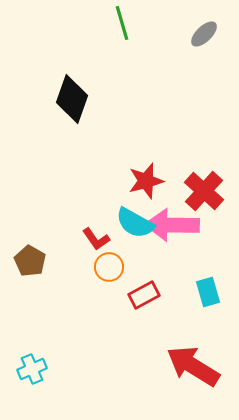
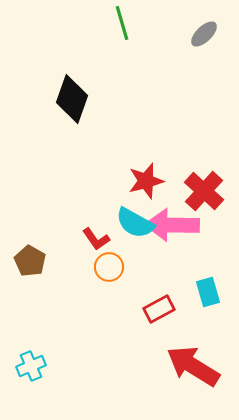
red rectangle: moved 15 px right, 14 px down
cyan cross: moved 1 px left, 3 px up
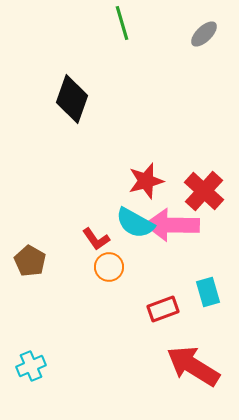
red rectangle: moved 4 px right; rotated 8 degrees clockwise
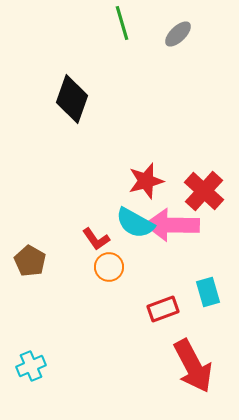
gray ellipse: moved 26 px left
red arrow: rotated 150 degrees counterclockwise
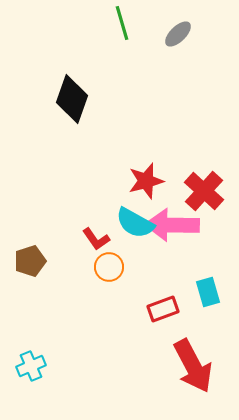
brown pentagon: rotated 24 degrees clockwise
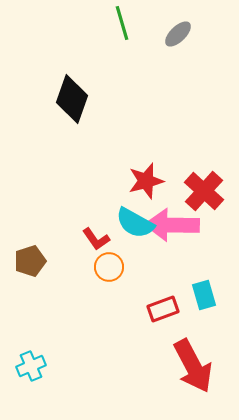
cyan rectangle: moved 4 px left, 3 px down
